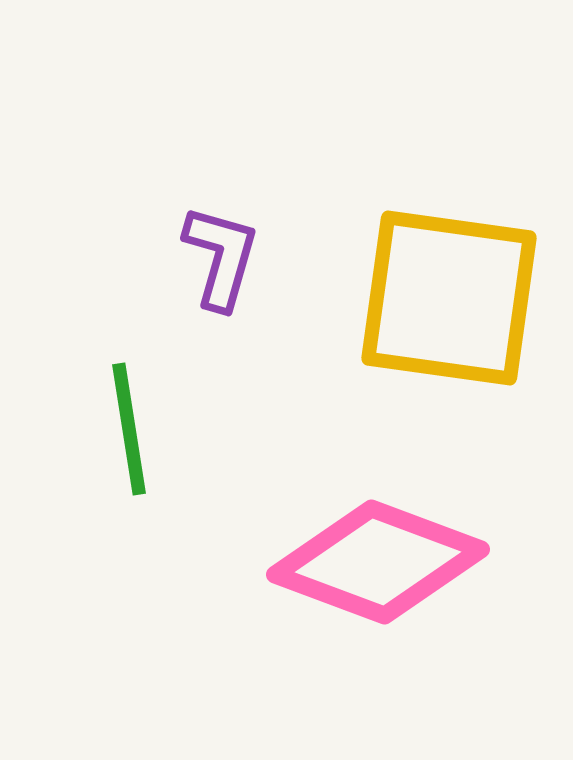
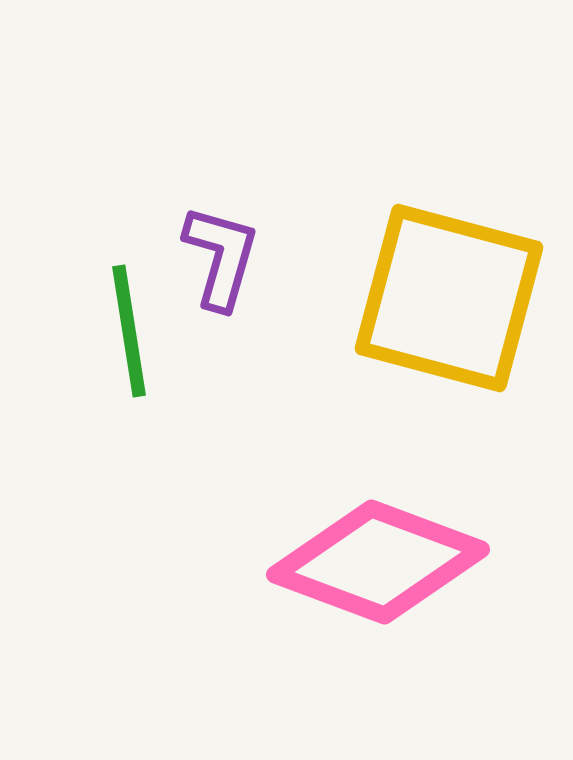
yellow square: rotated 7 degrees clockwise
green line: moved 98 px up
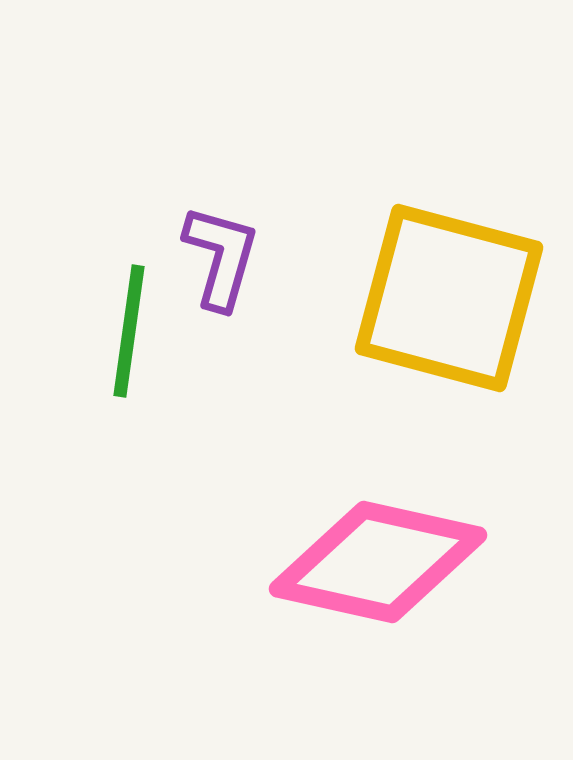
green line: rotated 17 degrees clockwise
pink diamond: rotated 8 degrees counterclockwise
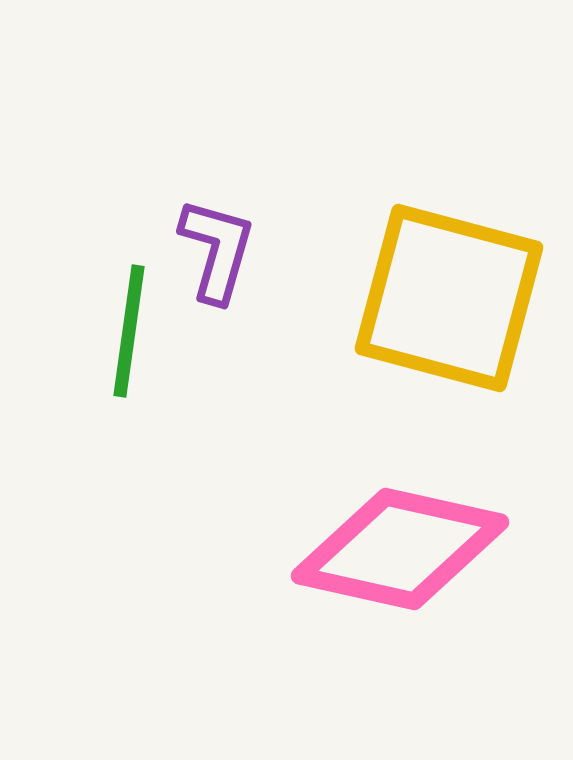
purple L-shape: moved 4 px left, 7 px up
pink diamond: moved 22 px right, 13 px up
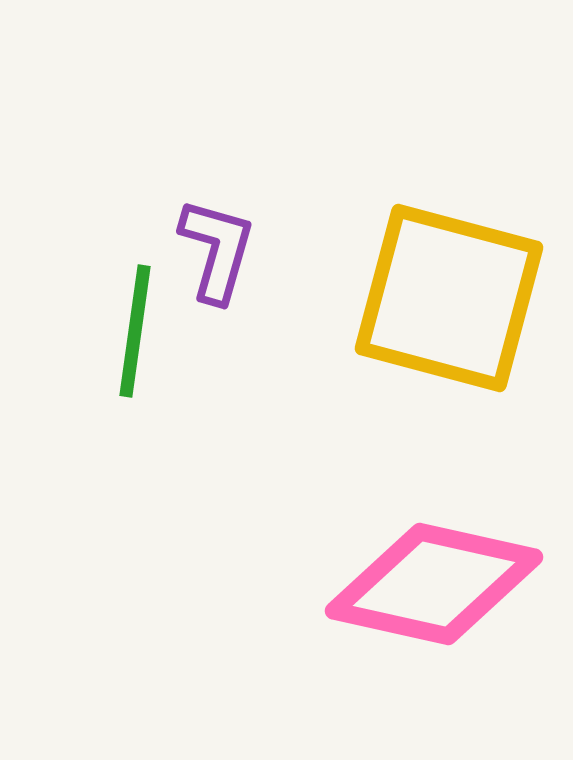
green line: moved 6 px right
pink diamond: moved 34 px right, 35 px down
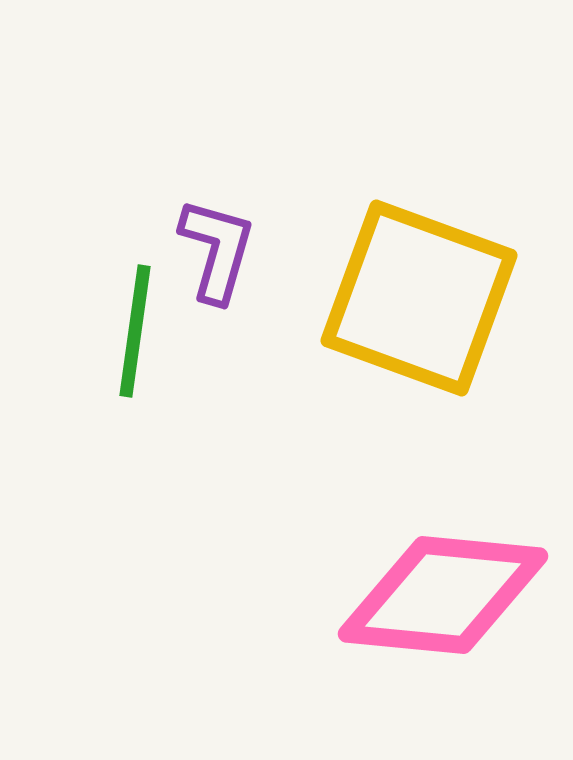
yellow square: moved 30 px left; rotated 5 degrees clockwise
pink diamond: moved 9 px right, 11 px down; rotated 7 degrees counterclockwise
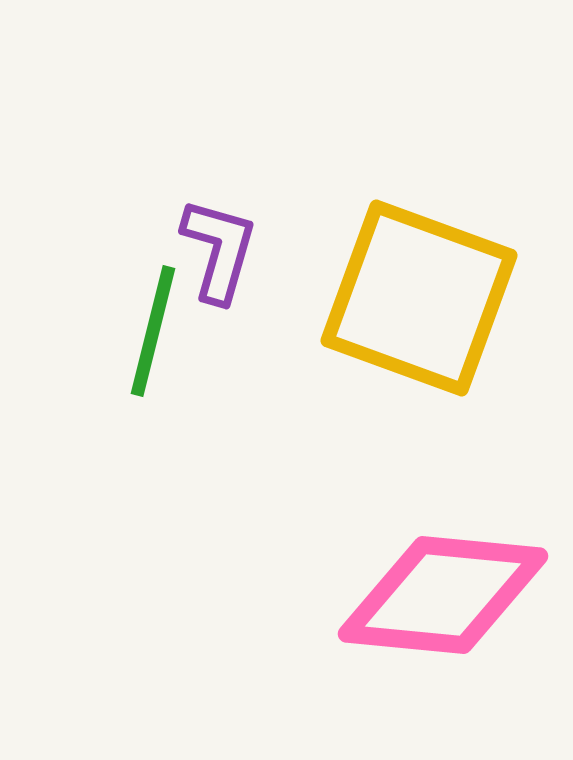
purple L-shape: moved 2 px right
green line: moved 18 px right; rotated 6 degrees clockwise
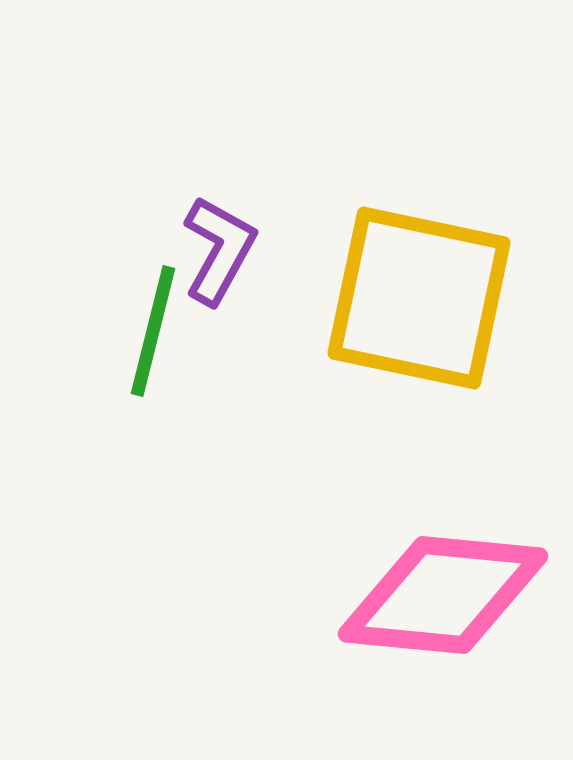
purple L-shape: rotated 13 degrees clockwise
yellow square: rotated 8 degrees counterclockwise
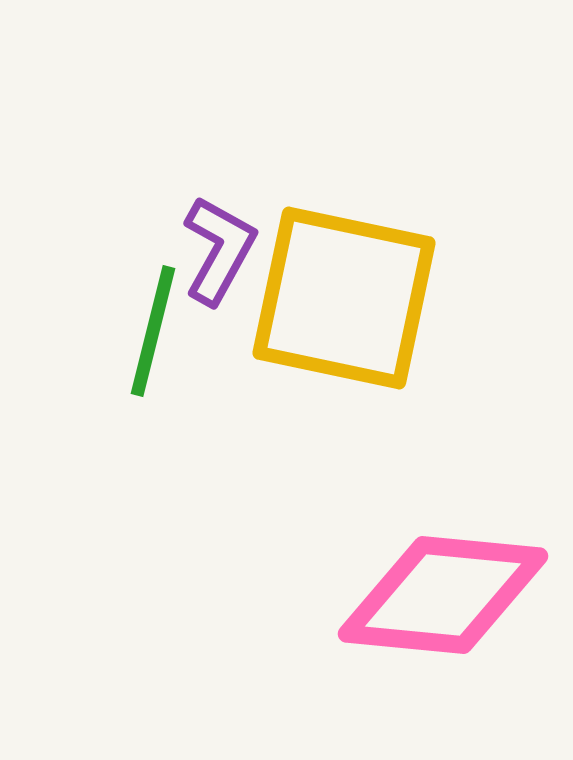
yellow square: moved 75 px left
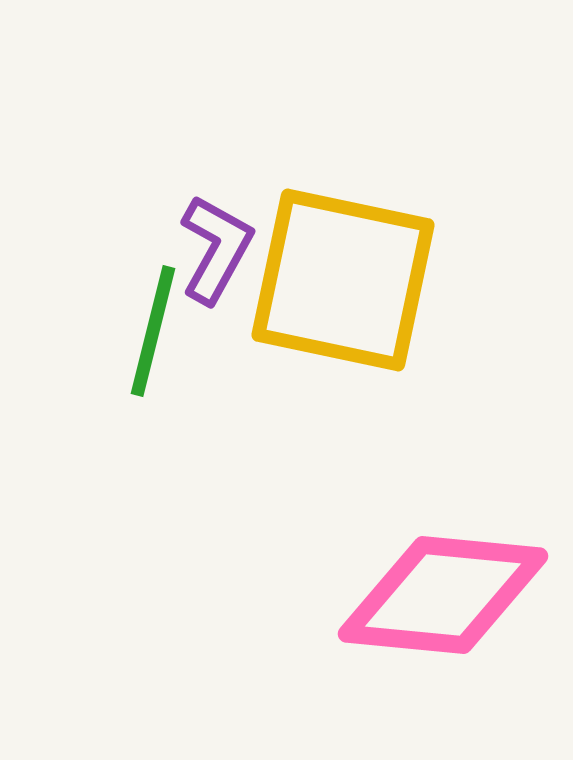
purple L-shape: moved 3 px left, 1 px up
yellow square: moved 1 px left, 18 px up
